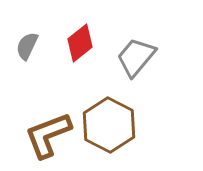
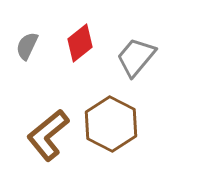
brown hexagon: moved 2 px right, 1 px up
brown L-shape: rotated 18 degrees counterclockwise
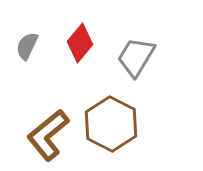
red diamond: rotated 12 degrees counterclockwise
gray trapezoid: rotated 9 degrees counterclockwise
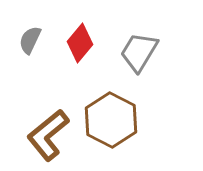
gray semicircle: moved 3 px right, 6 px up
gray trapezoid: moved 3 px right, 5 px up
brown hexagon: moved 4 px up
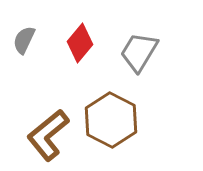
gray semicircle: moved 6 px left
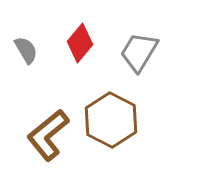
gray semicircle: moved 2 px right, 10 px down; rotated 124 degrees clockwise
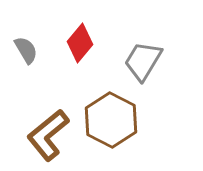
gray trapezoid: moved 4 px right, 9 px down
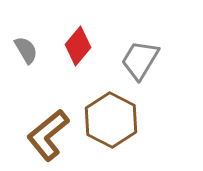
red diamond: moved 2 px left, 3 px down
gray trapezoid: moved 3 px left, 1 px up
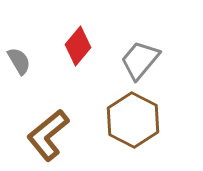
gray semicircle: moved 7 px left, 11 px down
gray trapezoid: rotated 9 degrees clockwise
brown hexagon: moved 22 px right
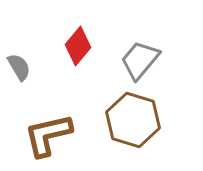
gray semicircle: moved 6 px down
brown hexagon: rotated 10 degrees counterclockwise
brown L-shape: rotated 26 degrees clockwise
